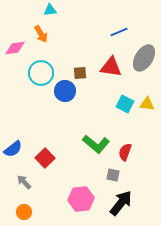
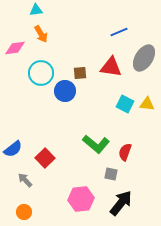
cyan triangle: moved 14 px left
gray square: moved 2 px left, 1 px up
gray arrow: moved 1 px right, 2 px up
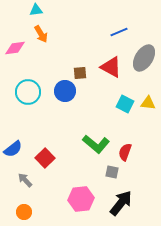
red triangle: rotated 20 degrees clockwise
cyan circle: moved 13 px left, 19 px down
yellow triangle: moved 1 px right, 1 px up
gray square: moved 1 px right, 2 px up
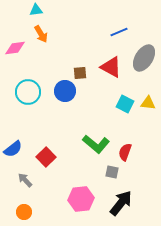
red square: moved 1 px right, 1 px up
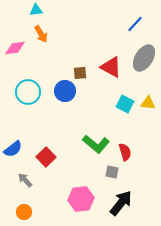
blue line: moved 16 px right, 8 px up; rotated 24 degrees counterclockwise
red semicircle: rotated 144 degrees clockwise
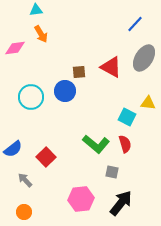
brown square: moved 1 px left, 1 px up
cyan circle: moved 3 px right, 5 px down
cyan square: moved 2 px right, 13 px down
red semicircle: moved 8 px up
